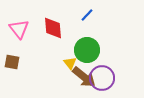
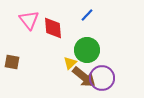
pink triangle: moved 10 px right, 9 px up
yellow triangle: rotated 24 degrees clockwise
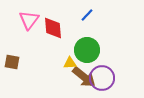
pink triangle: rotated 15 degrees clockwise
yellow triangle: rotated 40 degrees clockwise
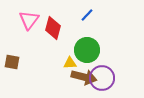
red diamond: rotated 20 degrees clockwise
brown arrow: rotated 25 degrees counterclockwise
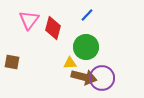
green circle: moved 1 px left, 3 px up
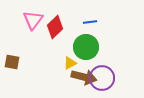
blue line: moved 3 px right, 7 px down; rotated 40 degrees clockwise
pink triangle: moved 4 px right
red diamond: moved 2 px right, 1 px up; rotated 30 degrees clockwise
yellow triangle: rotated 24 degrees counterclockwise
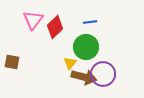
yellow triangle: rotated 24 degrees counterclockwise
purple circle: moved 1 px right, 4 px up
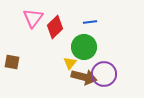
pink triangle: moved 2 px up
green circle: moved 2 px left
purple circle: moved 1 px right
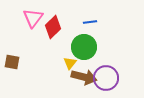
red diamond: moved 2 px left
purple circle: moved 2 px right, 4 px down
